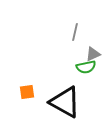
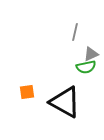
gray triangle: moved 2 px left
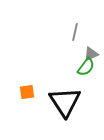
green semicircle: rotated 42 degrees counterclockwise
black triangle: rotated 28 degrees clockwise
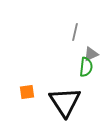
green semicircle: rotated 30 degrees counterclockwise
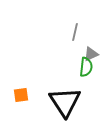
orange square: moved 6 px left, 3 px down
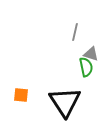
gray triangle: rotated 42 degrees clockwise
green semicircle: rotated 18 degrees counterclockwise
orange square: rotated 14 degrees clockwise
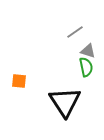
gray line: rotated 42 degrees clockwise
gray triangle: moved 3 px left, 3 px up
orange square: moved 2 px left, 14 px up
